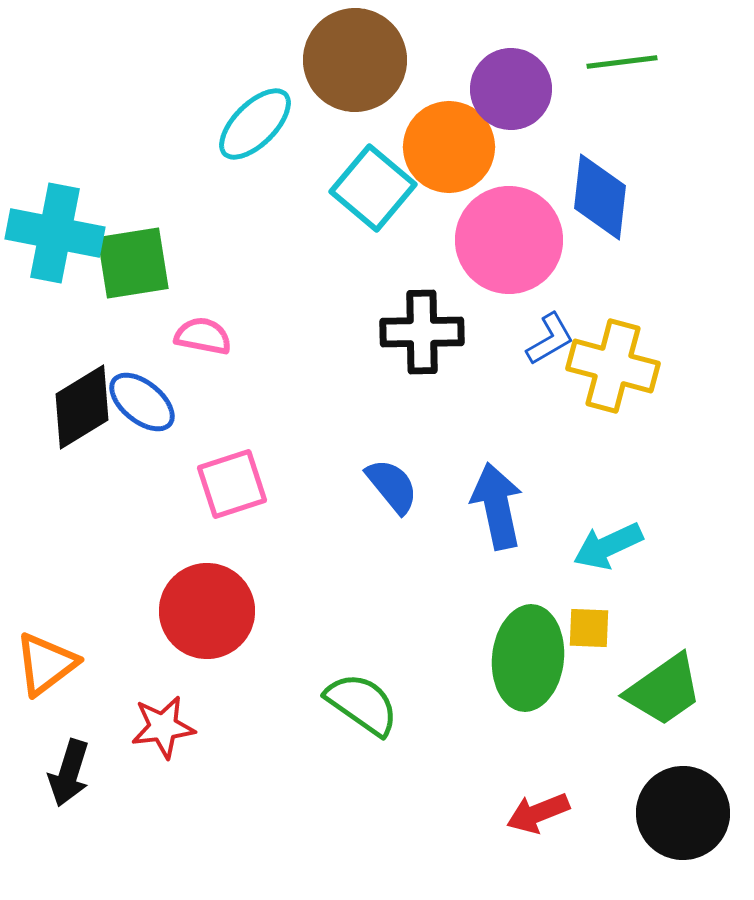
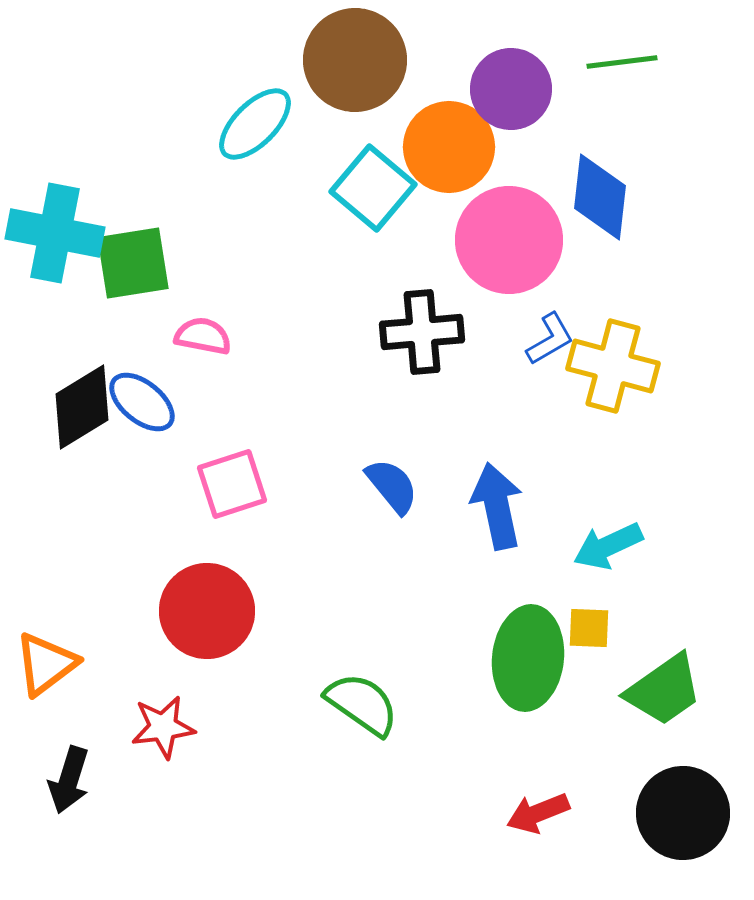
black cross: rotated 4 degrees counterclockwise
black arrow: moved 7 px down
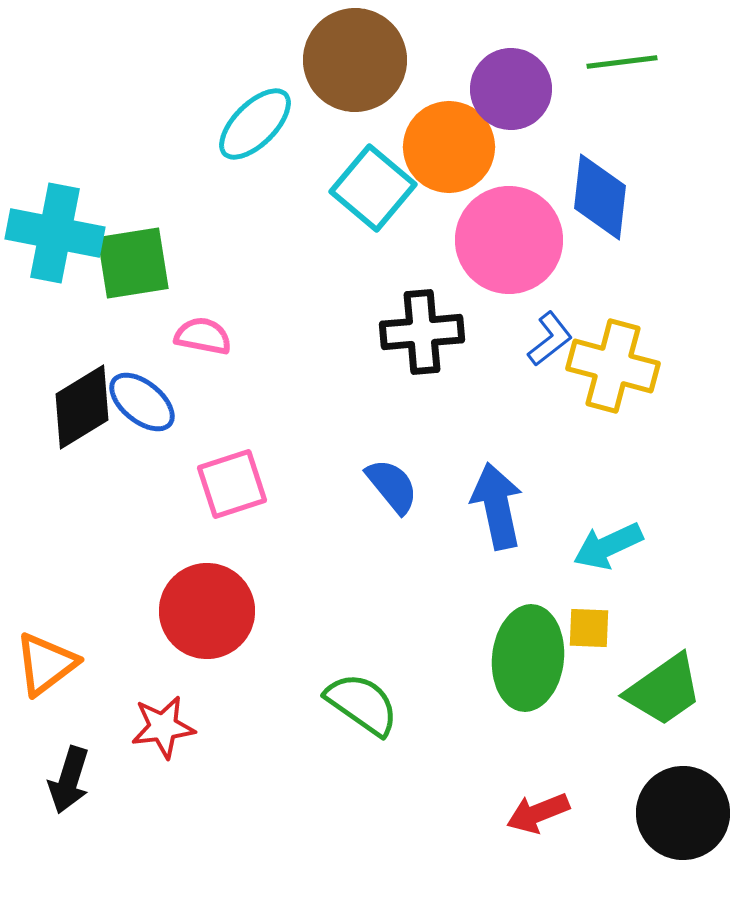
blue L-shape: rotated 8 degrees counterclockwise
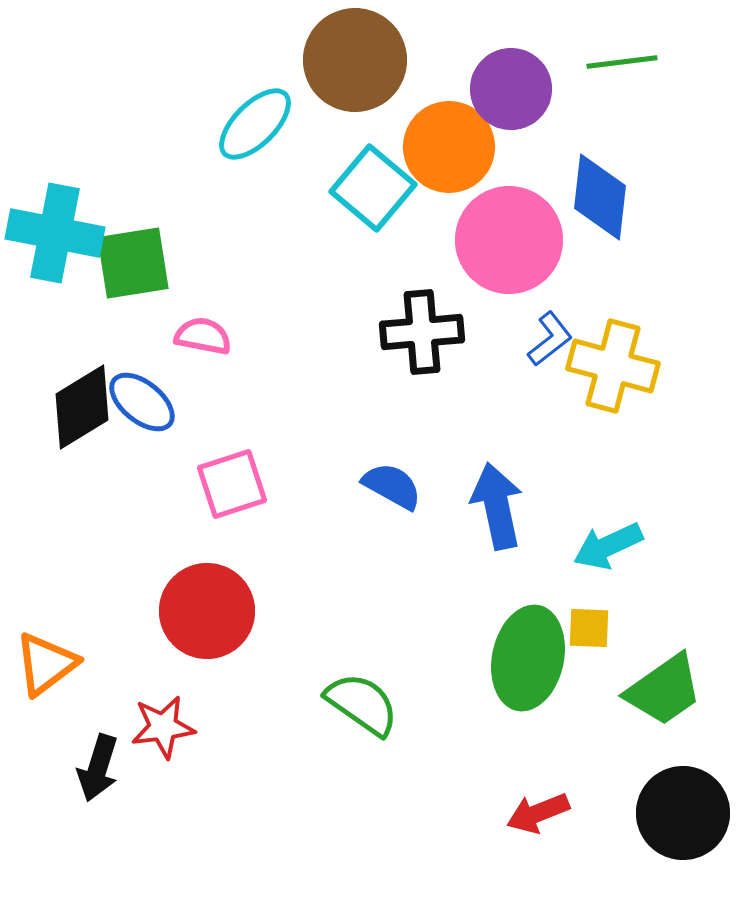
blue semicircle: rotated 22 degrees counterclockwise
green ellipse: rotated 6 degrees clockwise
black arrow: moved 29 px right, 12 px up
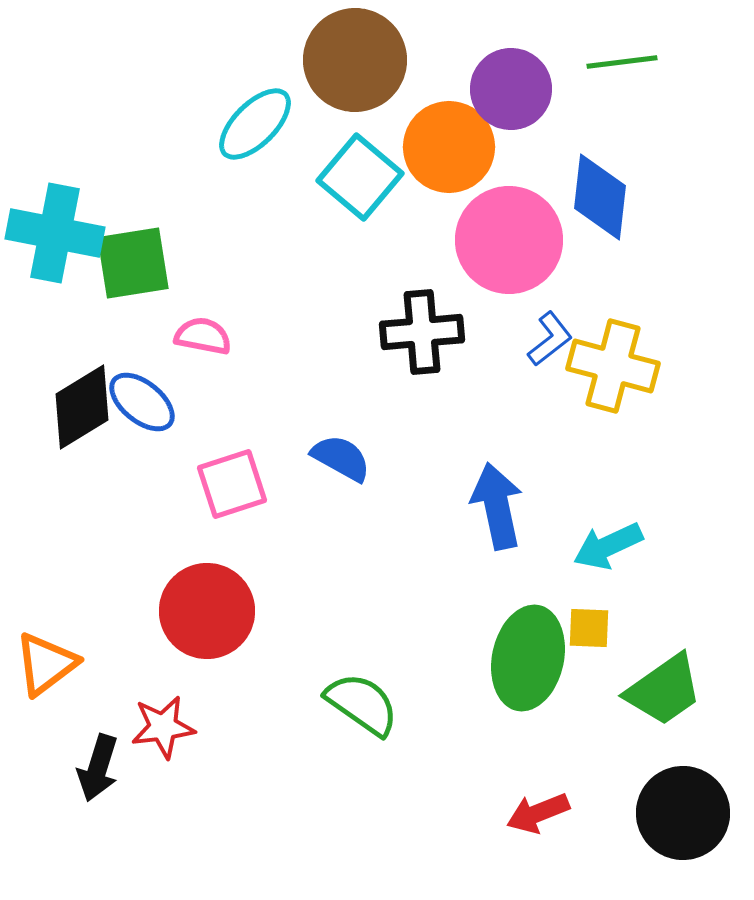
cyan square: moved 13 px left, 11 px up
blue semicircle: moved 51 px left, 28 px up
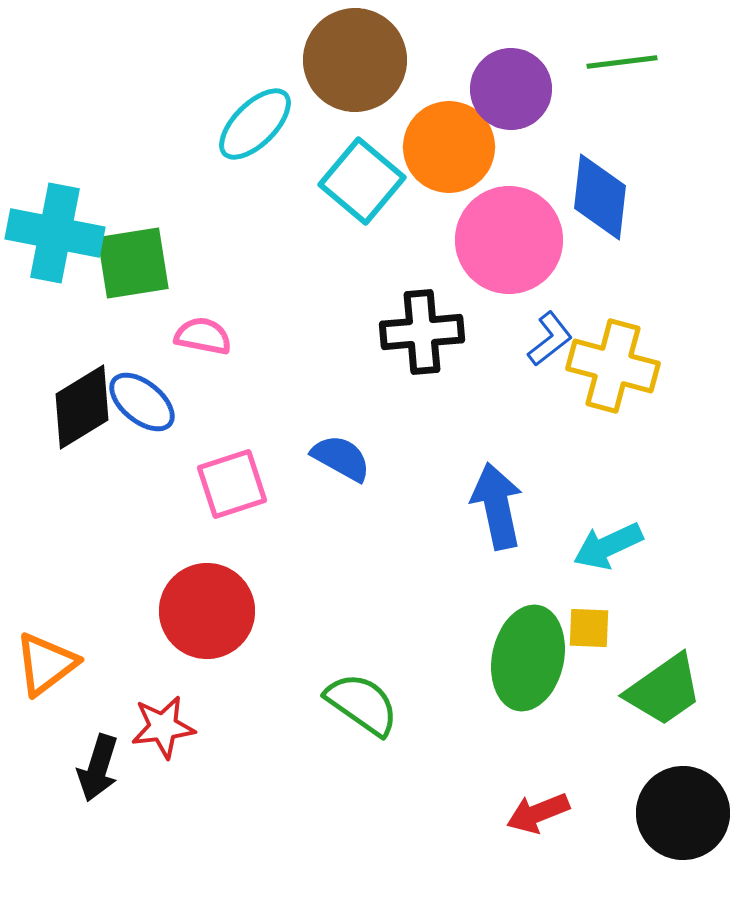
cyan square: moved 2 px right, 4 px down
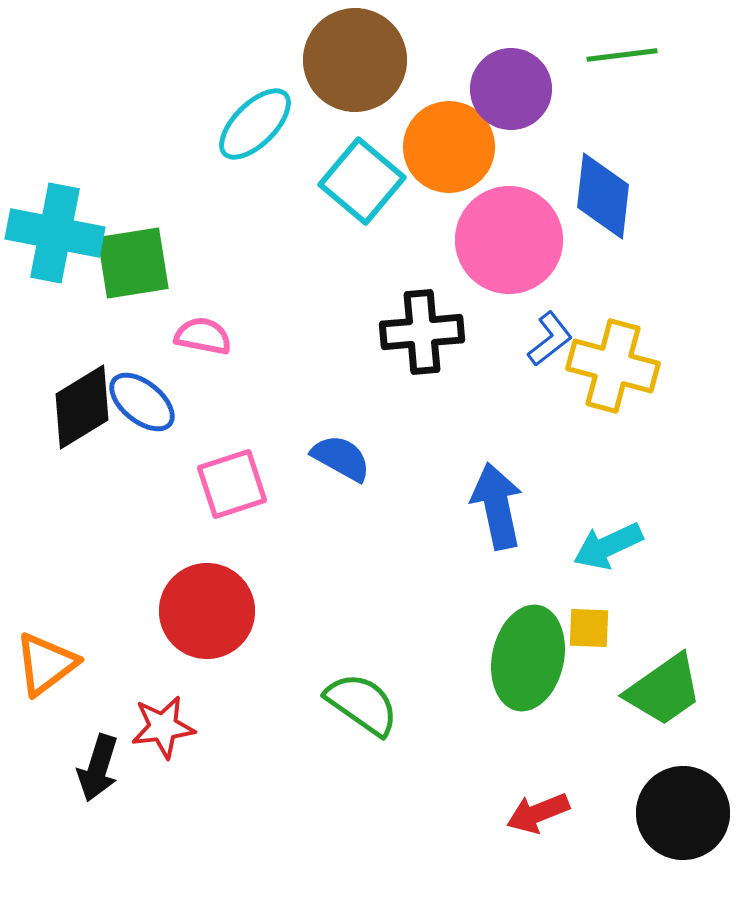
green line: moved 7 px up
blue diamond: moved 3 px right, 1 px up
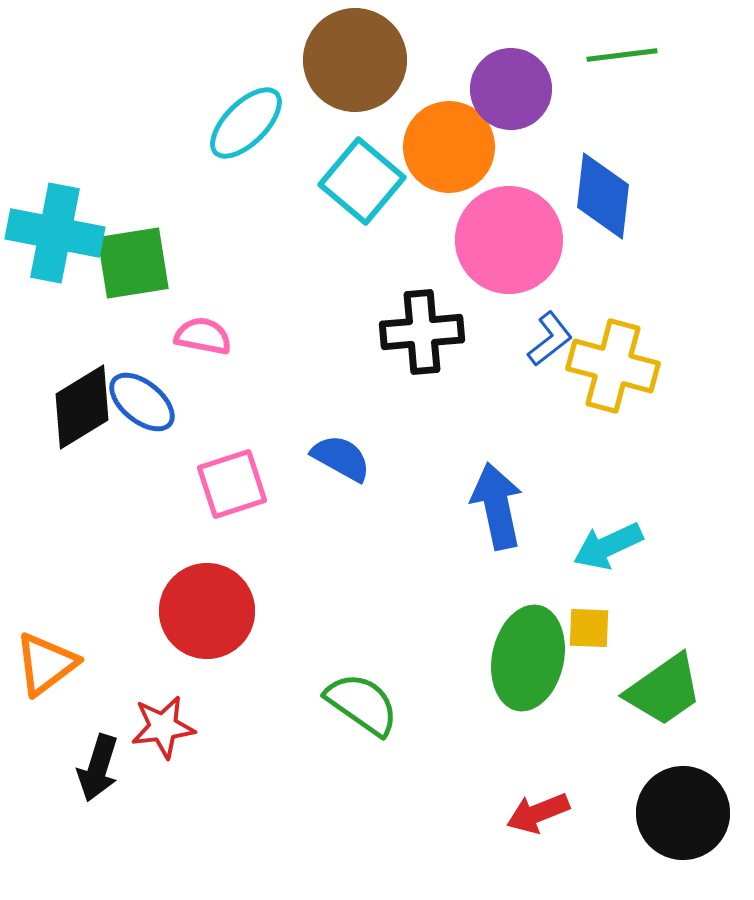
cyan ellipse: moved 9 px left, 1 px up
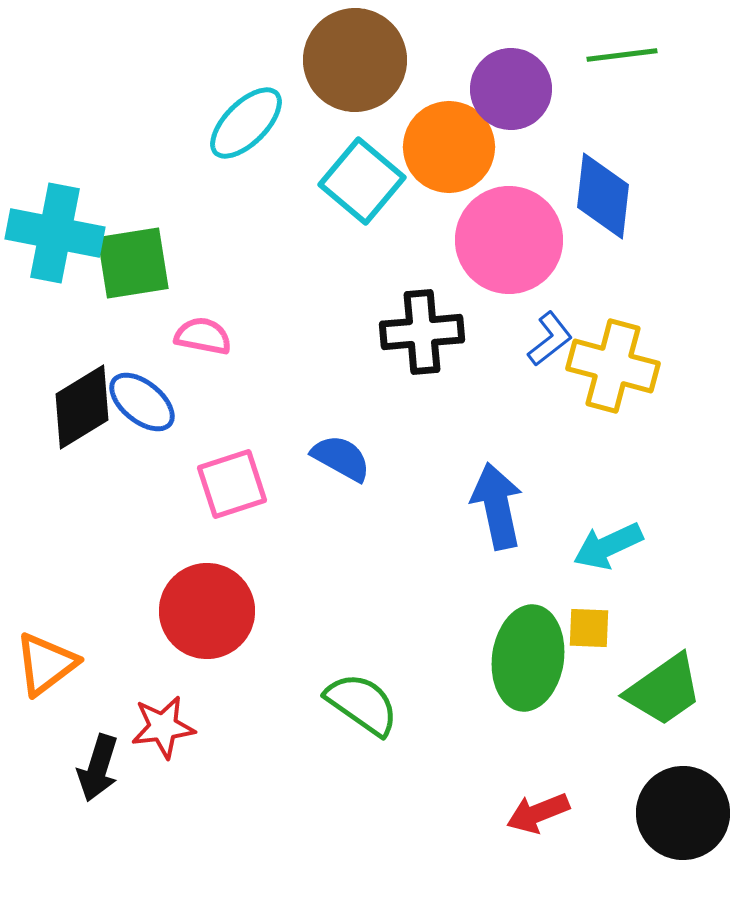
green ellipse: rotated 4 degrees counterclockwise
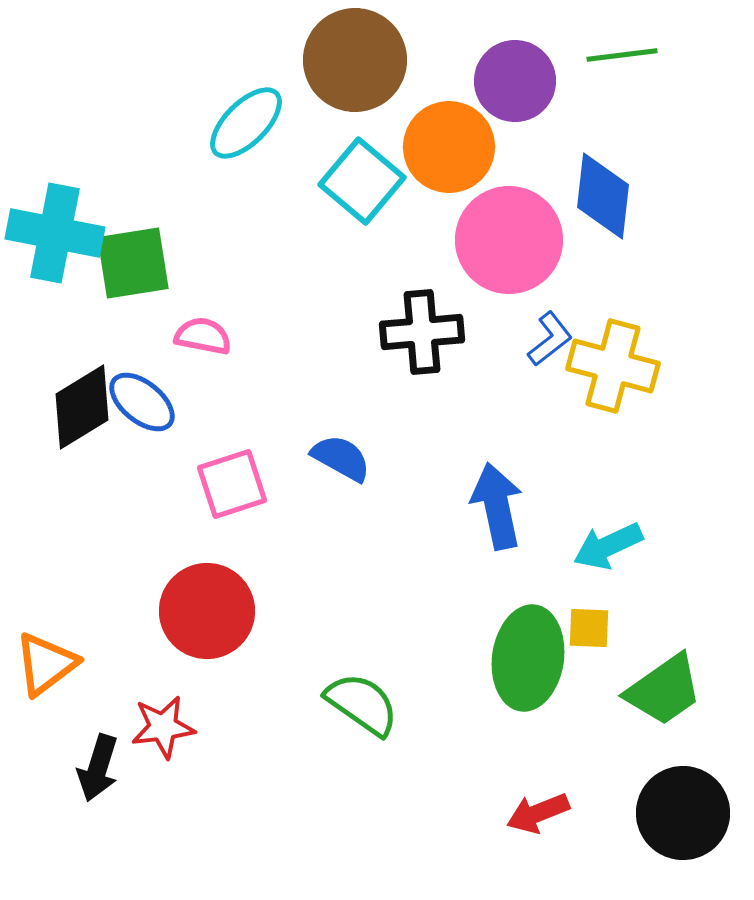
purple circle: moved 4 px right, 8 px up
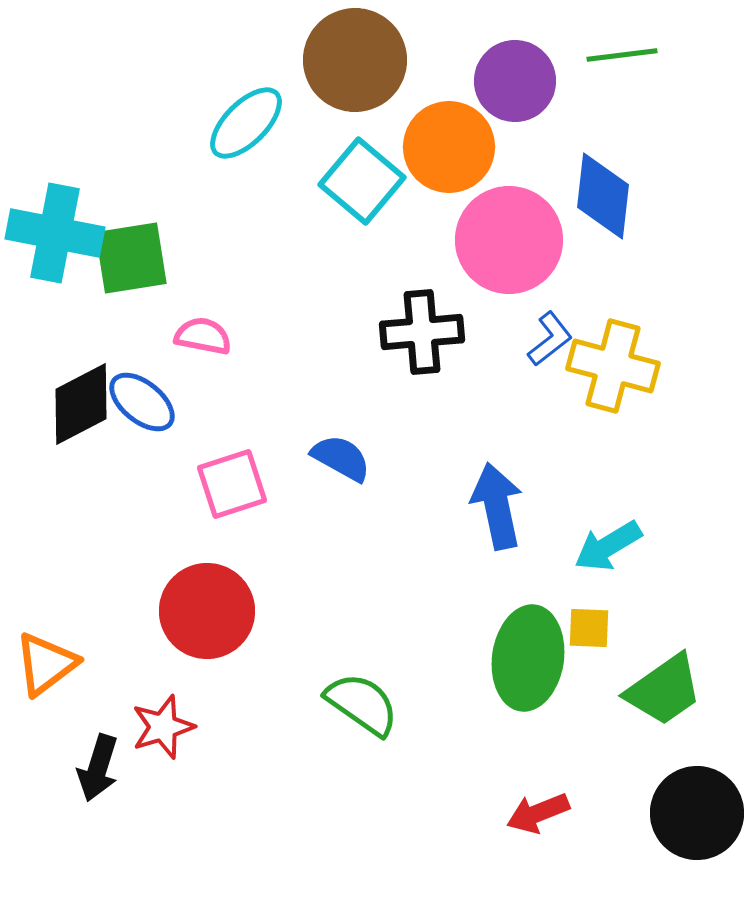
green square: moved 2 px left, 5 px up
black diamond: moved 1 px left, 3 px up; rotated 4 degrees clockwise
cyan arrow: rotated 6 degrees counterclockwise
red star: rotated 10 degrees counterclockwise
black circle: moved 14 px right
